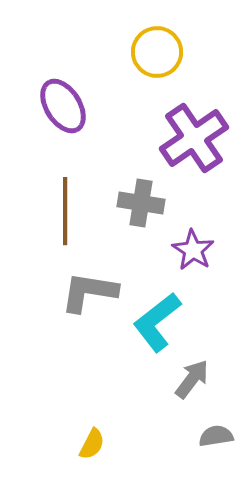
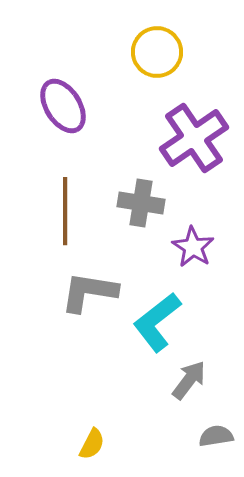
purple star: moved 3 px up
gray arrow: moved 3 px left, 1 px down
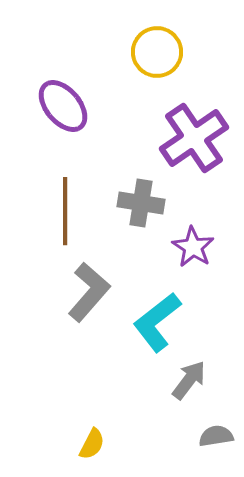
purple ellipse: rotated 8 degrees counterclockwise
gray L-shape: rotated 122 degrees clockwise
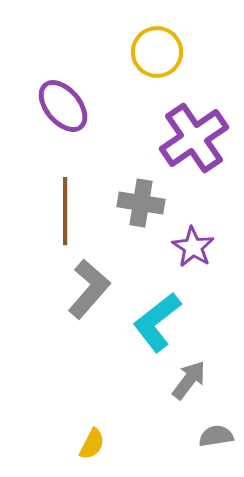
gray L-shape: moved 3 px up
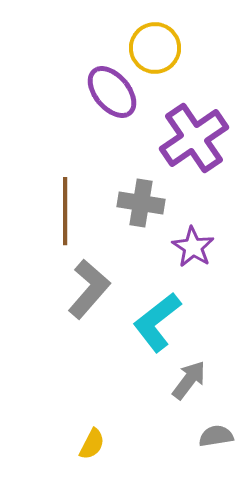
yellow circle: moved 2 px left, 4 px up
purple ellipse: moved 49 px right, 14 px up
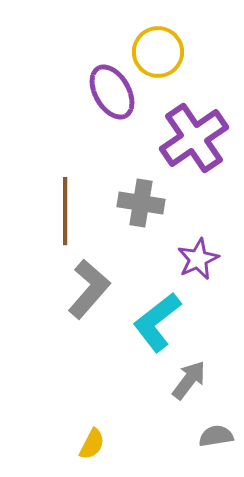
yellow circle: moved 3 px right, 4 px down
purple ellipse: rotated 10 degrees clockwise
purple star: moved 5 px right, 12 px down; rotated 15 degrees clockwise
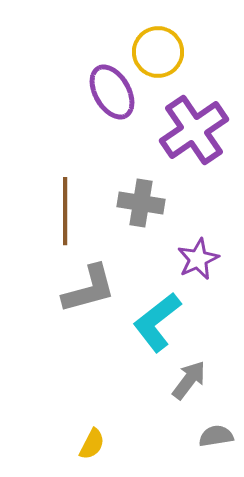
purple cross: moved 8 px up
gray L-shape: rotated 34 degrees clockwise
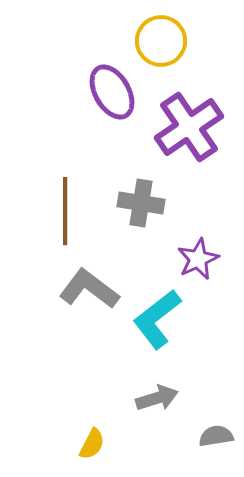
yellow circle: moved 3 px right, 11 px up
purple cross: moved 5 px left, 3 px up
gray L-shape: rotated 128 degrees counterclockwise
cyan L-shape: moved 3 px up
gray arrow: moved 32 px left, 18 px down; rotated 36 degrees clockwise
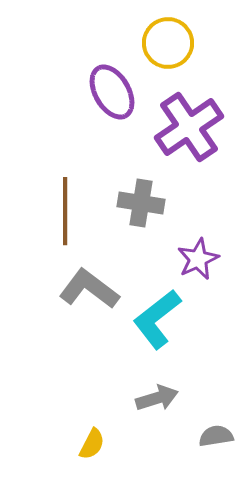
yellow circle: moved 7 px right, 2 px down
